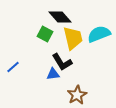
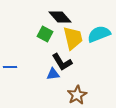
blue line: moved 3 px left; rotated 40 degrees clockwise
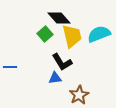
black diamond: moved 1 px left, 1 px down
green square: rotated 21 degrees clockwise
yellow trapezoid: moved 1 px left, 2 px up
blue triangle: moved 2 px right, 4 px down
brown star: moved 2 px right
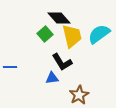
cyan semicircle: rotated 15 degrees counterclockwise
blue triangle: moved 3 px left
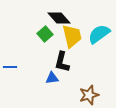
black L-shape: rotated 45 degrees clockwise
brown star: moved 10 px right; rotated 12 degrees clockwise
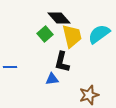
blue triangle: moved 1 px down
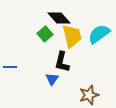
blue triangle: rotated 48 degrees counterclockwise
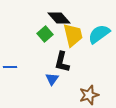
yellow trapezoid: moved 1 px right, 1 px up
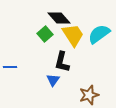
yellow trapezoid: rotated 20 degrees counterclockwise
blue triangle: moved 1 px right, 1 px down
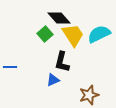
cyan semicircle: rotated 10 degrees clockwise
blue triangle: rotated 32 degrees clockwise
